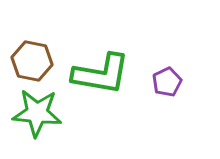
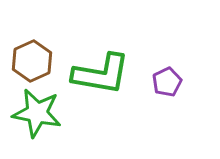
brown hexagon: rotated 24 degrees clockwise
green star: rotated 6 degrees clockwise
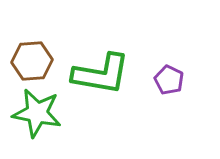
brown hexagon: rotated 21 degrees clockwise
purple pentagon: moved 2 px right, 2 px up; rotated 20 degrees counterclockwise
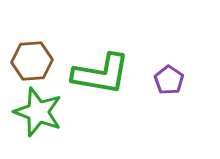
purple pentagon: rotated 8 degrees clockwise
green star: moved 1 px right, 1 px up; rotated 9 degrees clockwise
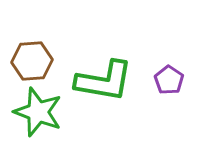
green L-shape: moved 3 px right, 7 px down
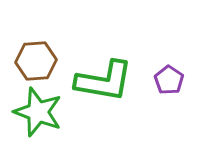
brown hexagon: moved 4 px right
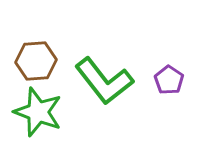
green L-shape: rotated 42 degrees clockwise
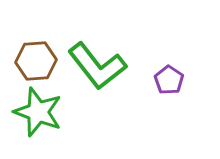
green L-shape: moved 7 px left, 15 px up
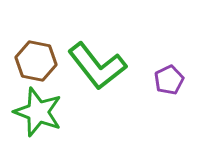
brown hexagon: rotated 15 degrees clockwise
purple pentagon: rotated 12 degrees clockwise
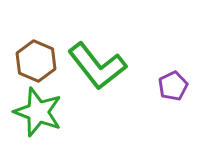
brown hexagon: rotated 12 degrees clockwise
purple pentagon: moved 4 px right, 6 px down
